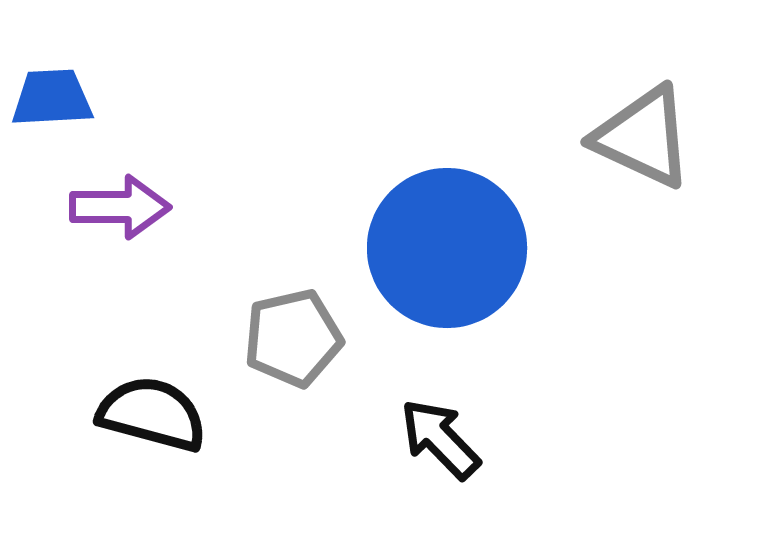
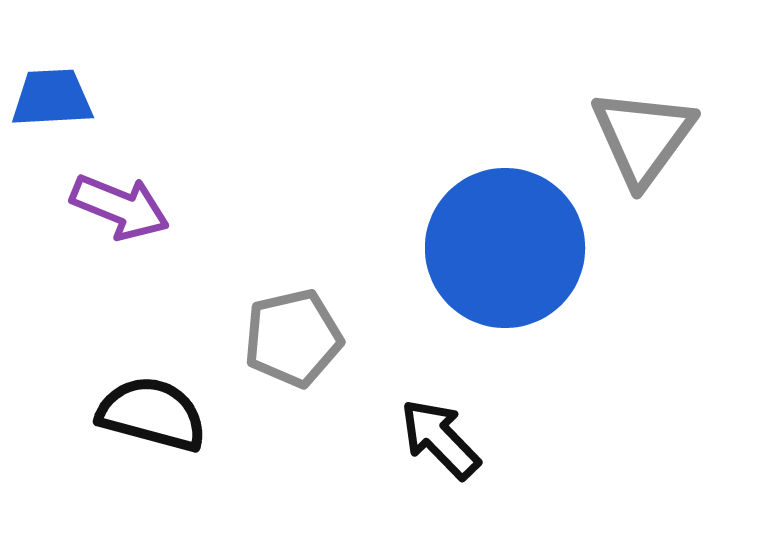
gray triangle: rotated 41 degrees clockwise
purple arrow: rotated 22 degrees clockwise
blue circle: moved 58 px right
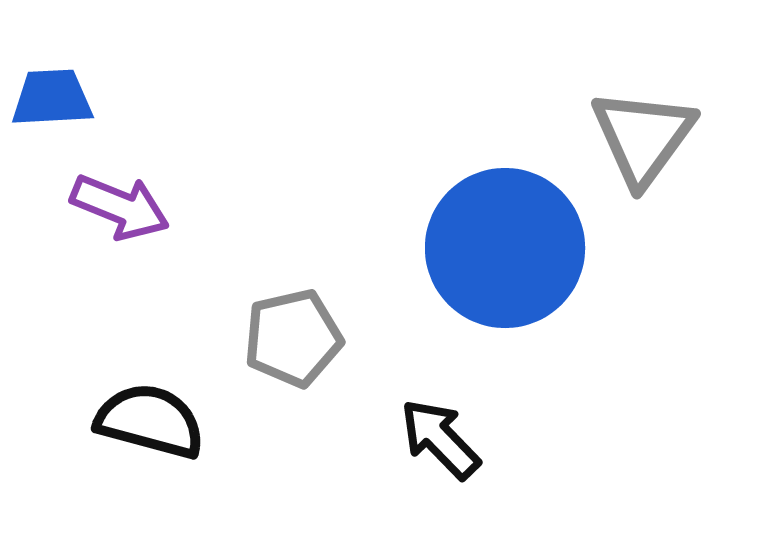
black semicircle: moved 2 px left, 7 px down
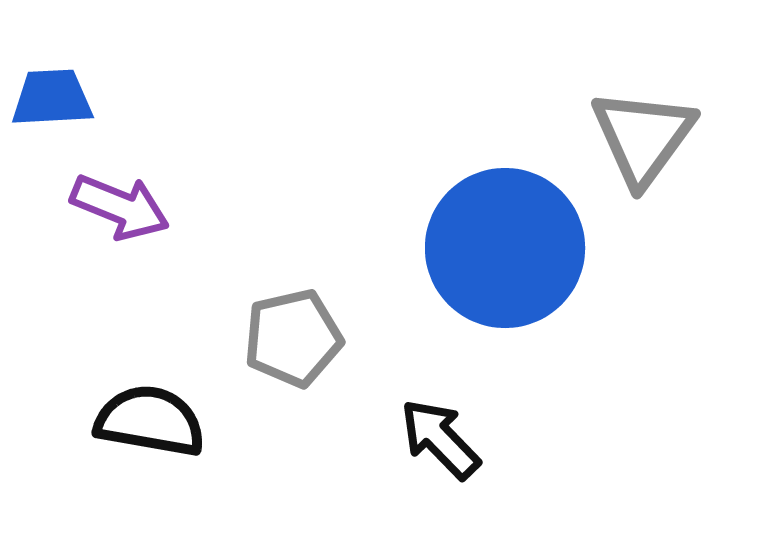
black semicircle: rotated 5 degrees counterclockwise
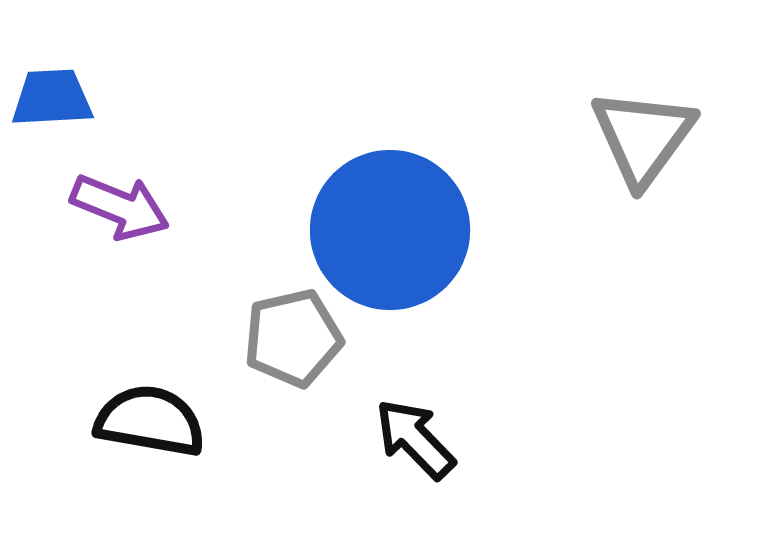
blue circle: moved 115 px left, 18 px up
black arrow: moved 25 px left
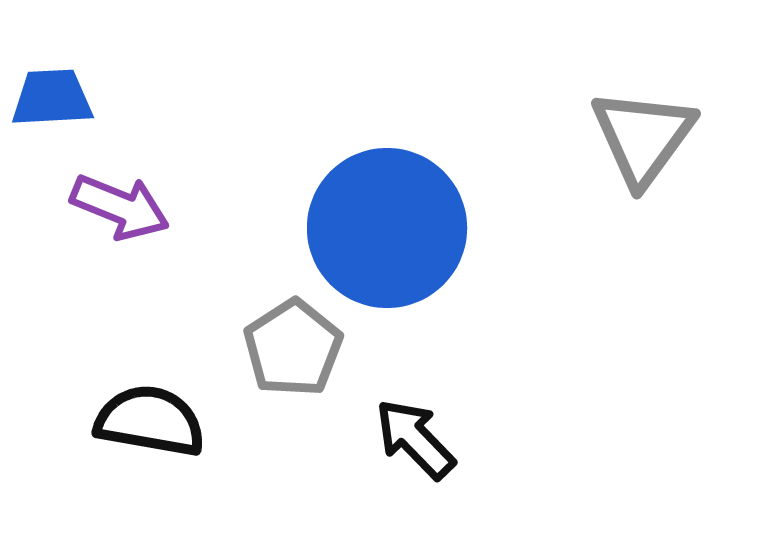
blue circle: moved 3 px left, 2 px up
gray pentagon: moved 10 px down; rotated 20 degrees counterclockwise
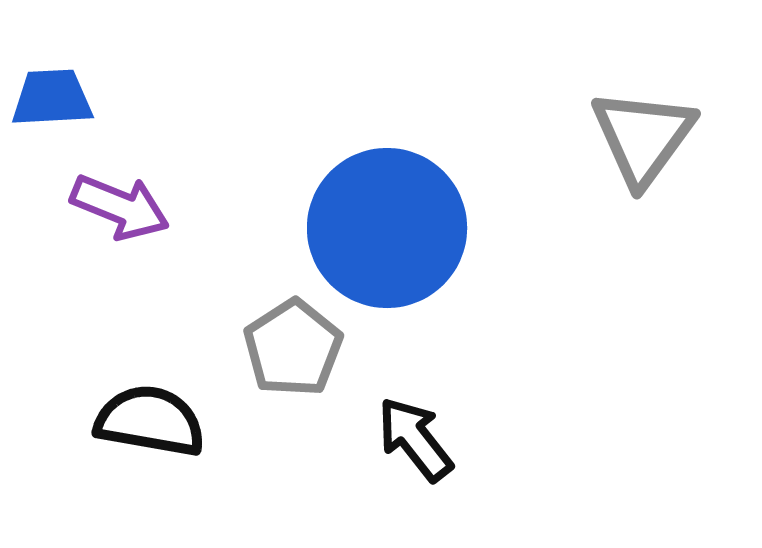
black arrow: rotated 6 degrees clockwise
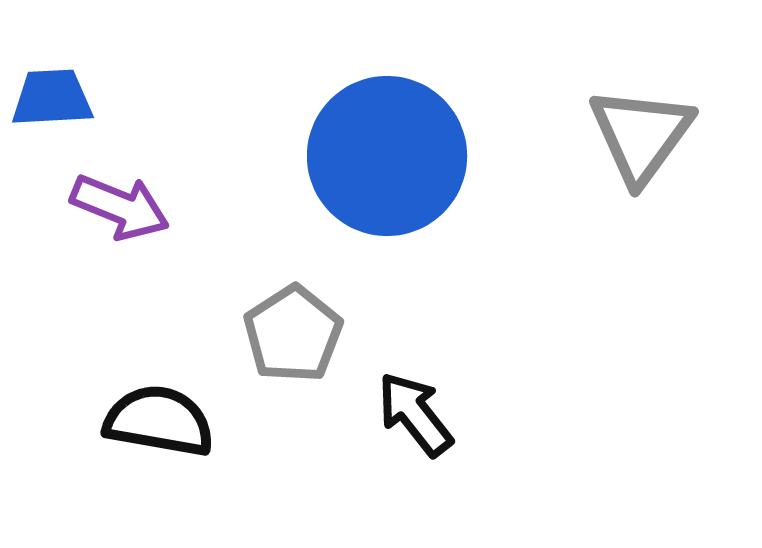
gray triangle: moved 2 px left, 2 px up
blue circle: moved 72 px up
gray pentagon: moved 14 px up
black semicircle: moved 9 px right
black arrow: moved 25 px up
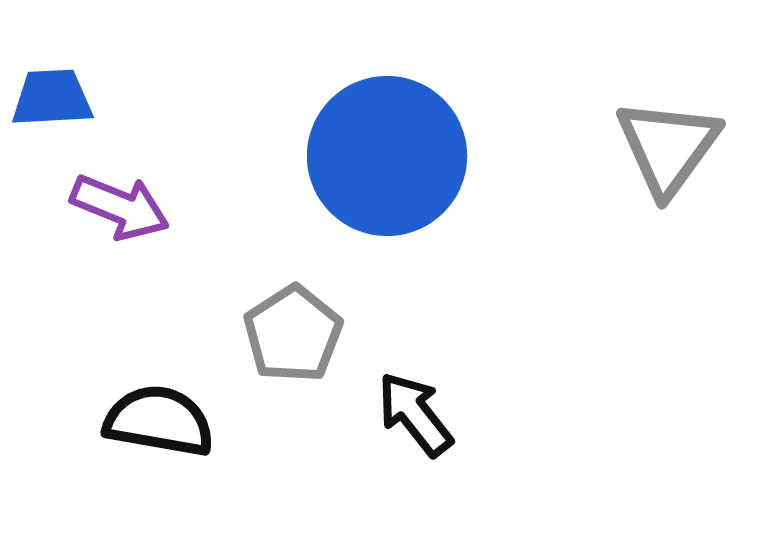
gray triangle: moved 27 px right, 12 px down
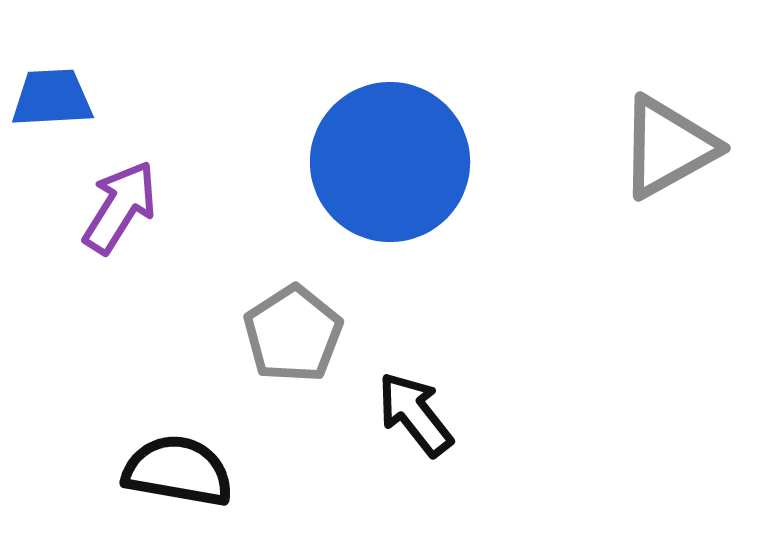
gray triangle: rotated 25 degrees clockwise
blue circle: moved 3 px right, 6 px down
purple arrow: rotated 80 degrees counterclockwise
black semicircle: moved 19 px right, 50 px down
